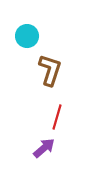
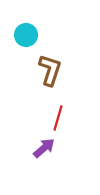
cyan circle: moved 1 px left, 1 px up
red line: moved 1 px right, 1 px down
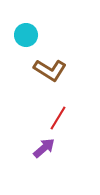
brown L-shape: rotated 104 degrees clockwise
red line: rotated 15 degrees clockwise
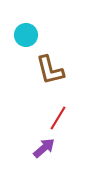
brown L-shape: rotated 44 degrees clockwise
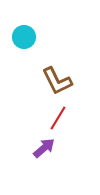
cyan circle: moved 2 px left, 2 px down
brown L-shape: moved 7 px right, 11 px down; rotated 12 degrees counterclockwise
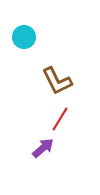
red line: moved 2 px right, 1 px down
purple arrow: moved 1 px left
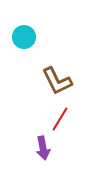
purple arrow: rotated 120 degrees clockwise
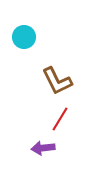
purple arrow: rotated 95 degrees clockwise
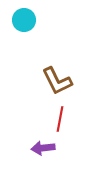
cyan circle: moved 17 px up
red line: rotated 20 degrees counterclockwise
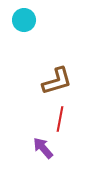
brown L-shape: rotated 80 degrees counterclockwise
purple arrow: rotated 55 degrees clockwise
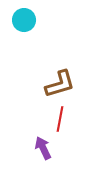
brown L-shape: moved 3 px right, 3 px down
purple arrow: rotated 15 degrees clockwise
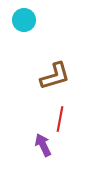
brown L-shape: moved 5 px left, 8 px up
purple arrow: moved 3 px up
